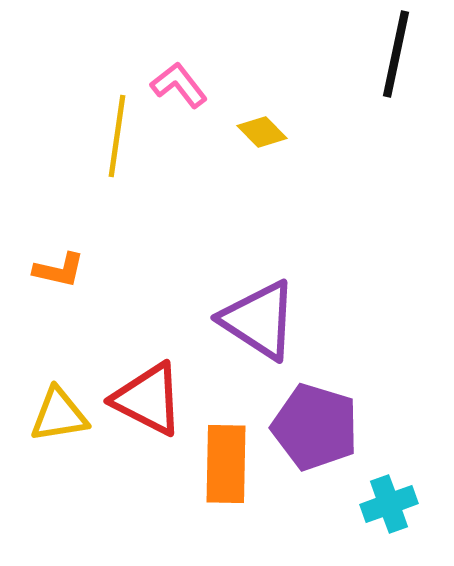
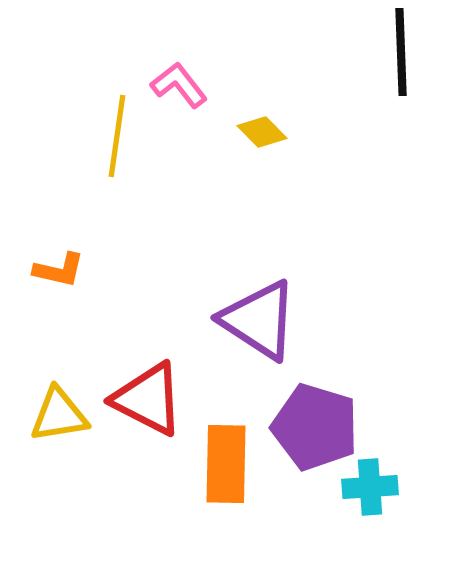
black line: moved 5 px right, 2 px up; rotated 14 degrees counterclockwise
cyan cross: moved 19 px left, 17 px up; rotated 16 degrees clockwise
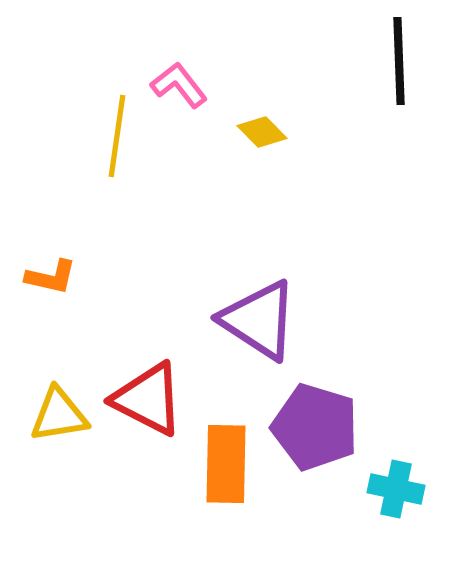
black line: moved 2 px left, 9 px down
orange L-shape: moved 8 px left, 7 px down
cyan cross: moved 26 px right, 2 px down; rotated 16 degrees clockwise
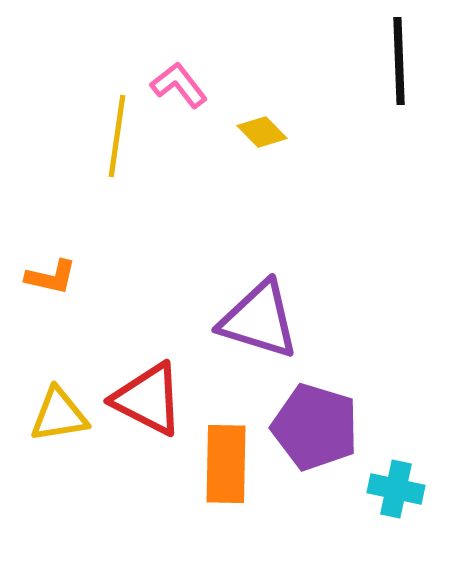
purple triangle: rotated 16 degrees counterclockwise
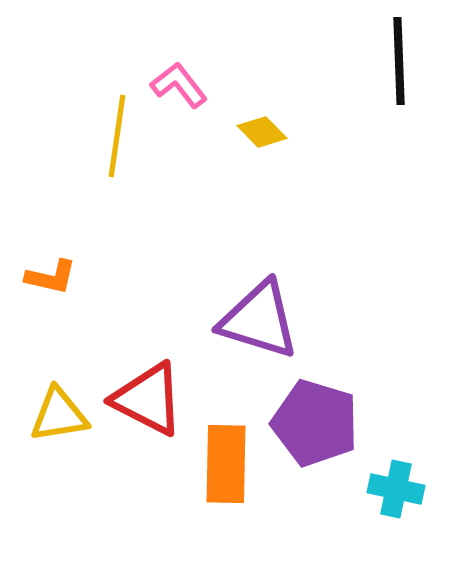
purple pentagon: moved 4 px up
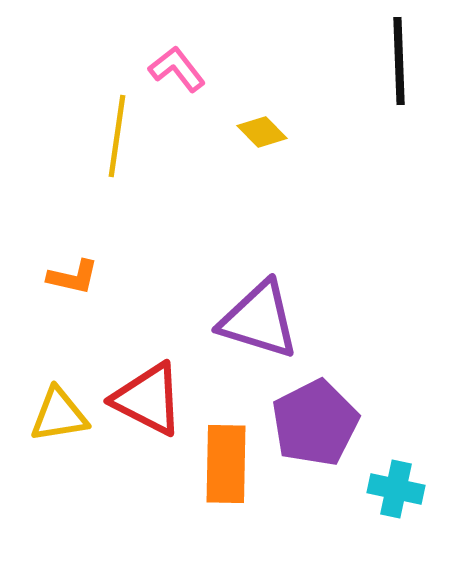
pink L-shape: moved 2 px left, 16 px up
orange L-shape: moved 22 px right
purple pentagon: rotated 28 degrees clockwise
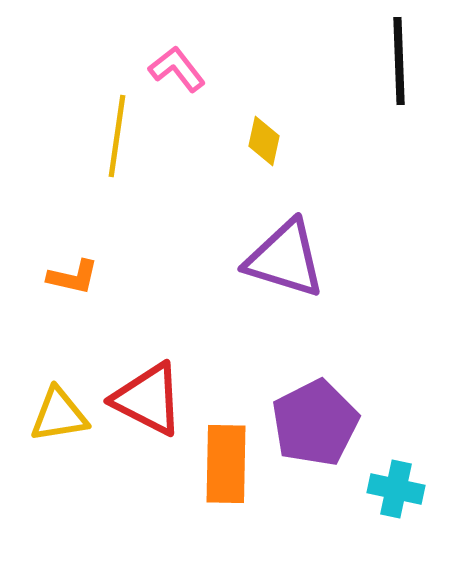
yellow diamond: moved 2 px right, 9 px down; rotated 57 degrees clockwise
purple triangle: moved 26 px right, 61 px up
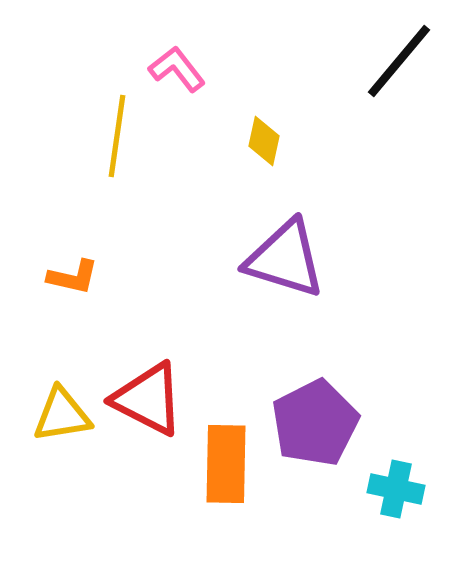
black line: rotated 42 degrees clockwise
yellow triangle: moved 3 px right
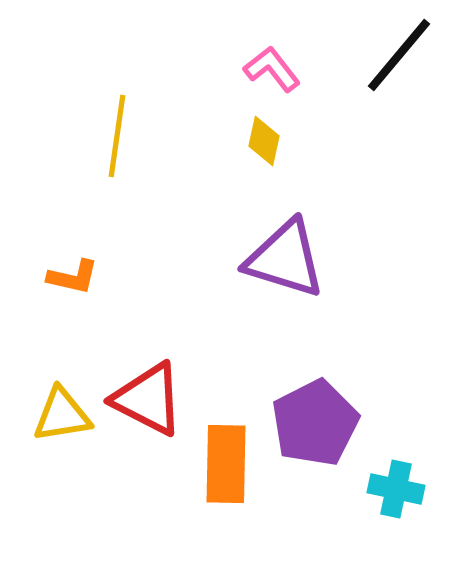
black line: moved 6 px up
pink L-shape: moved 95 px right
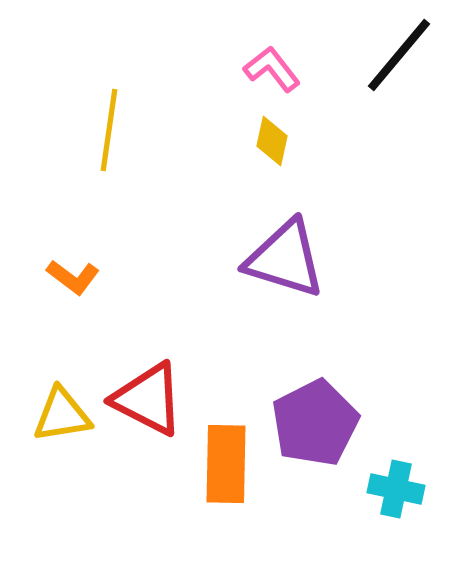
yellow line: moved 8 px left, 6 px up
yellow diamond: moved 8 px right
orange L-shape: rotated 24 degrees clockwise
